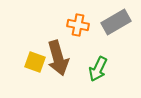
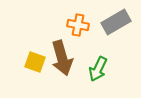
brown arrow: moved 4 px right
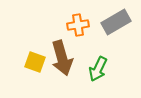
orange cross: rotated 20 degrees counterclockwise
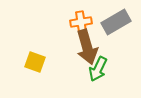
orange cross: moved 3 px right, 3 px up
brown arrow: moved 25 px right, 11 px up
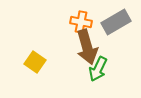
orange cross: rotated 20 degrees clockwise
yellow square: rotated 15 degrees clockwise
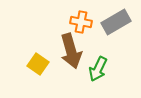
brown arrow: moved 16 px left, 4 px down
yellow square: moved 3 px right, 2 px down
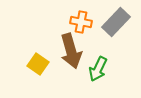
gray rectangle: rotated 16 degrees counterclockwise
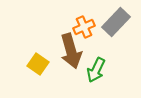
orange cross: moved 3 px right, 5 px down; rotated 35 degrees counterclockwise
green arrow: moved 2 px left, 1 px down
